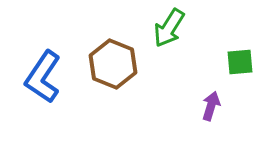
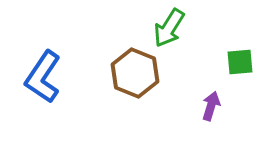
brown hexagon: moved 22 px right, 9 px down
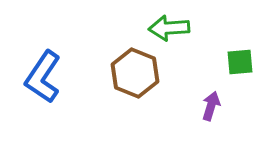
green arrow: rotated 54 degrees clockwise
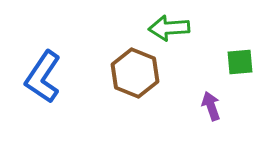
purple arrow: rotated 36 degrees counterclockwise
